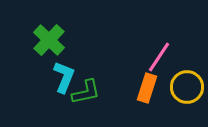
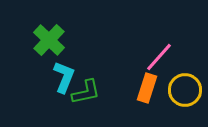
pink line: rotated 8 degrees clockwise
yellow circle: moved 2 px left, 3 px down
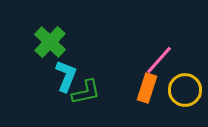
green cross: moved 1 px right, 2 px down
pink line: moved 3 px down
cyan L-shape: moved 2 px right, 1 px up
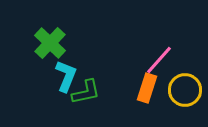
green cross: moved 1 px down
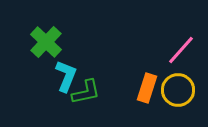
green cross: moved 4 px left, 1 px up
pink line: moved 22 px right, 10 px up
yellow circle: moved 7 px left
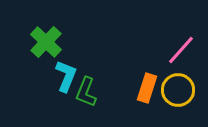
green L-shape: rotated 124 degrees clockwise
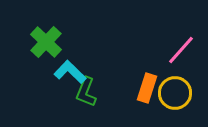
cyan L-shape: moved 4 px right, 4 px up; rotated 68 degrees counterclockwise
yellow circle: moved 3 px left, 3 px down
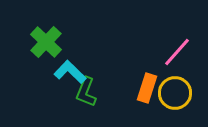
pink line: moved 4 px left, 2 px down
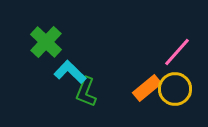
orange rectangle: rotated 32 degrees clockwise
yellow circle: moved 4 px up
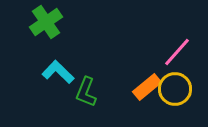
green cross: moved 20 px up; rotated 12 degrees clockwise
cyan L-shape: moved 12 px left
orange rectangle: moved 1 px up
